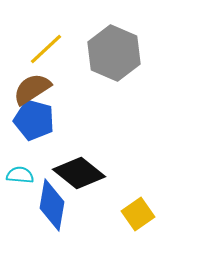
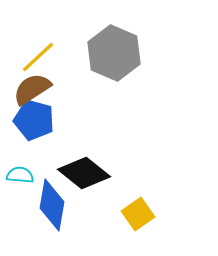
yellow line: moved 8 px left, 8 px down
black diamond: moved 5 px right
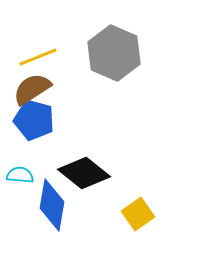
yellow line: rotated 21 degrees clockwise
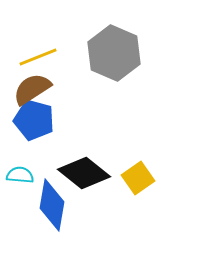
yellow square: moved 36 px up
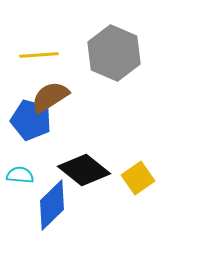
yellow line: moved 1 px right, 2 px up; rotated 18 degrees clockwise
brown semicircle: moved 18 px right, 8 px down
blue pentagon: moved 3 px left
black diamond: moved 3 px up
blue diamond: rotated 36 degrees clockwise
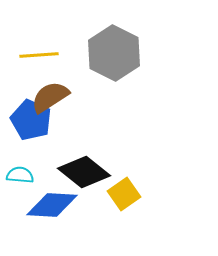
gray hexagon: rotated 4 degrees clockwise
blue pentagon: rotated 9 degrees clockwise
black diamond: moved 2 px down
yellow square: moved 14 px left, 16 px down
blue diamond: rotated 48 degrees clockwise
